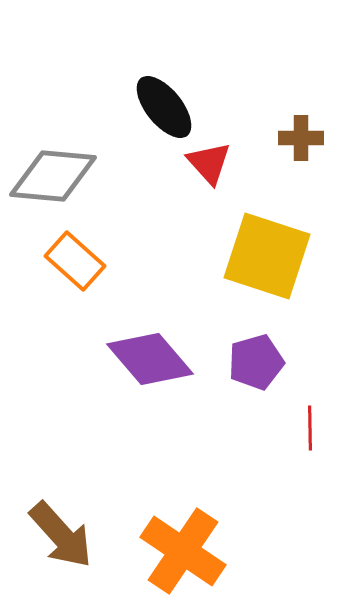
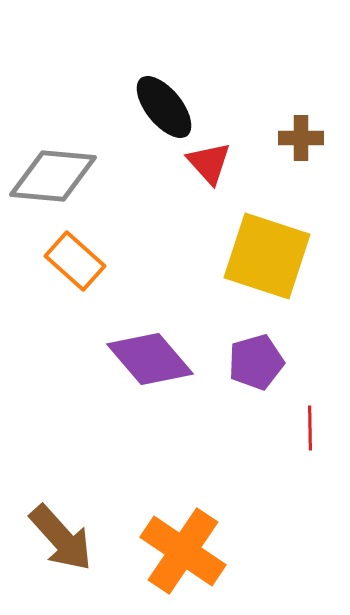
brown arrow: moved 3 px down
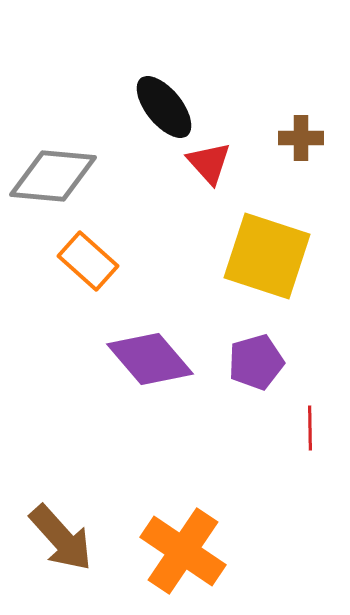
orange rectangle: moved 13 px right
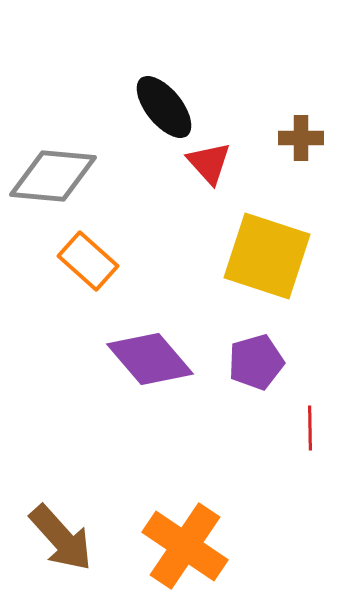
orange cross: moved 2 px right, 5 px up
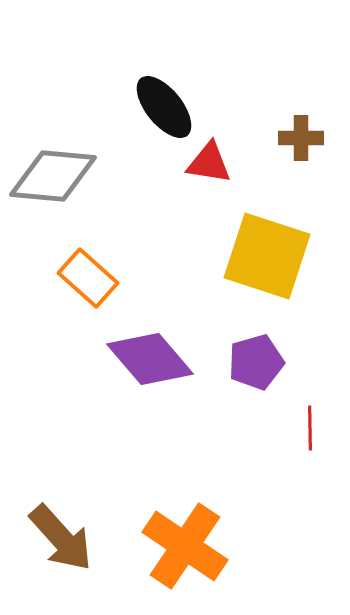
red triangle: rotated 39 degrees counterclockwise
orange rectangle: moved 17 px down
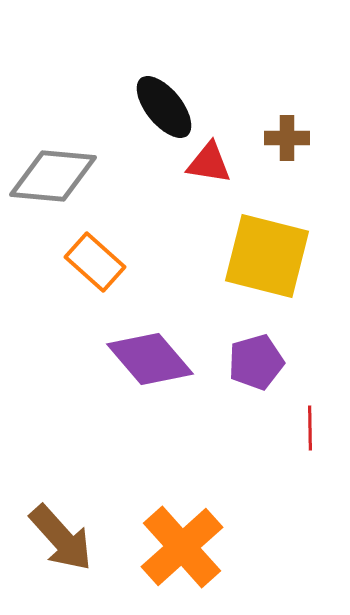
brown cross: moved 14 px left
yellow square: rotated 4 degrees counterclockwise
orange rectangle: moved 7 px right, 16 px up
orange cross: moved 3 px left, 1 px down; rotated 14 degrees clockwise
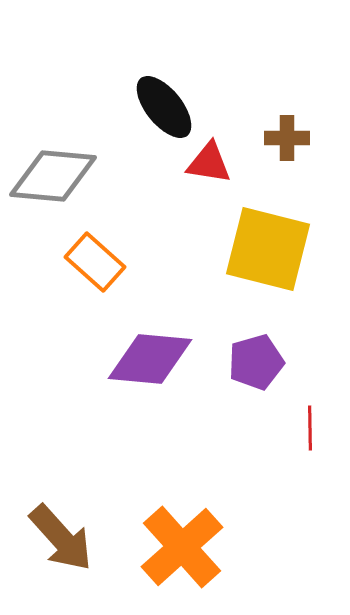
yellow square: moved 1 px right, 7 px up
purple diamond: rotated 44 degrees counterclockwise
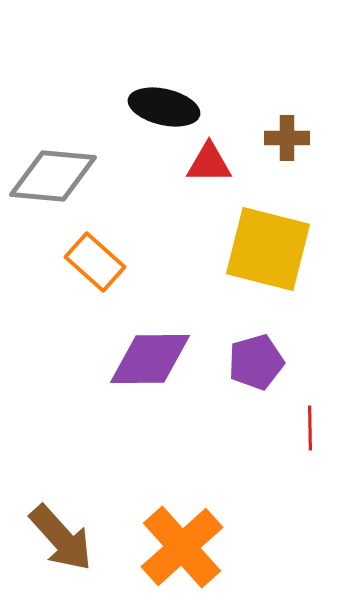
black ellipse: rotated 38 degrees counterclockwise
red triangle: rotated 9 degrees counterclockwise
purple diamond: rotated 6 degrees counterclockwise
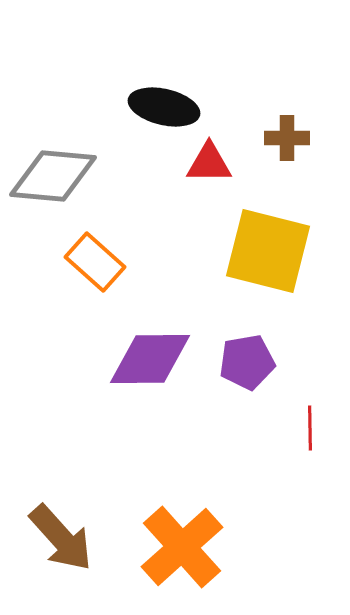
yellow square: moved 2 px down
purple pentagon: moved 9 px left; rotated 6 degrees clockwise
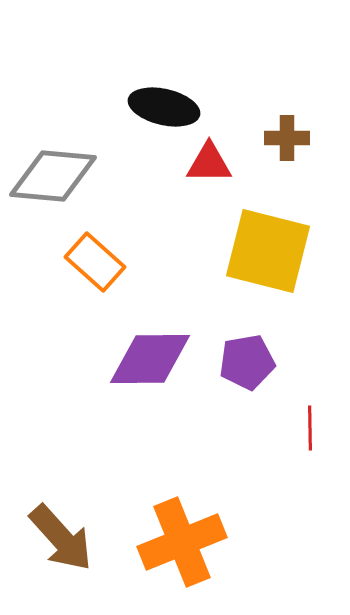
orange cross: moved 5 px up; rotated 20 degrees clockwise
